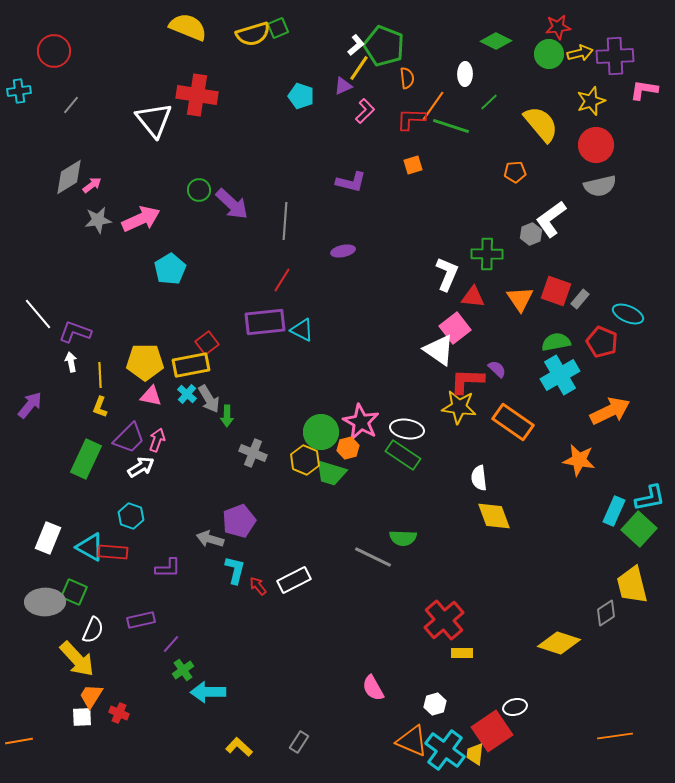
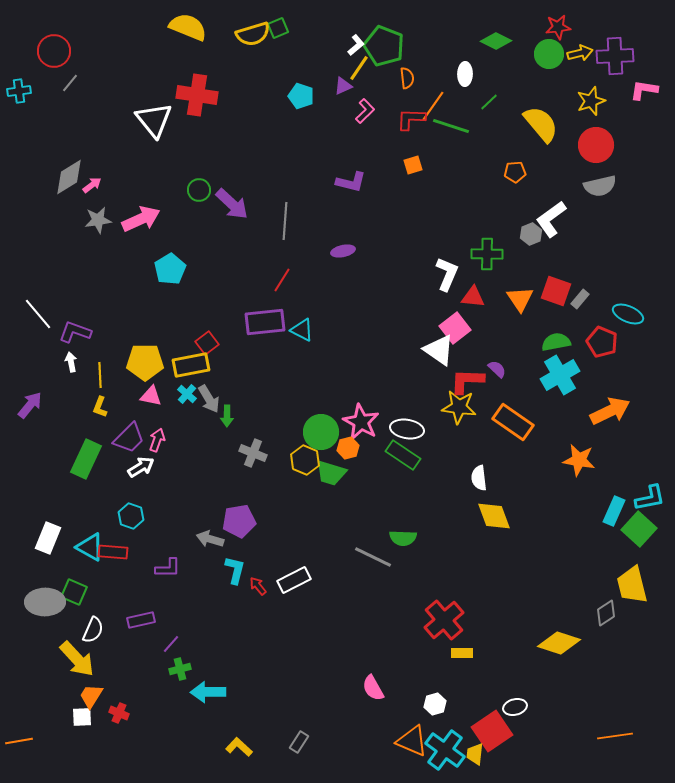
gray line at (71, 105): moved 1 px left, 22 px up
purple pentagon at (239, 521): rotated 12 degrees clockwise
green cross at (183, 670): moved 3 px left, 1 px up; rotated 20 degrees clockwise
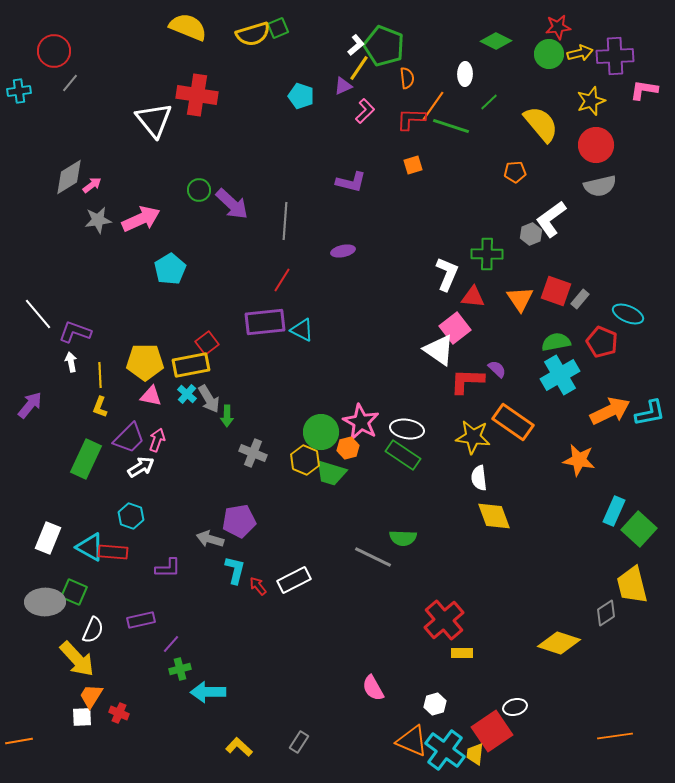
yellow star at (459, 407): moved 14 px right, 30 px down
cyan L-shape at (650, 498): moved 85 px up
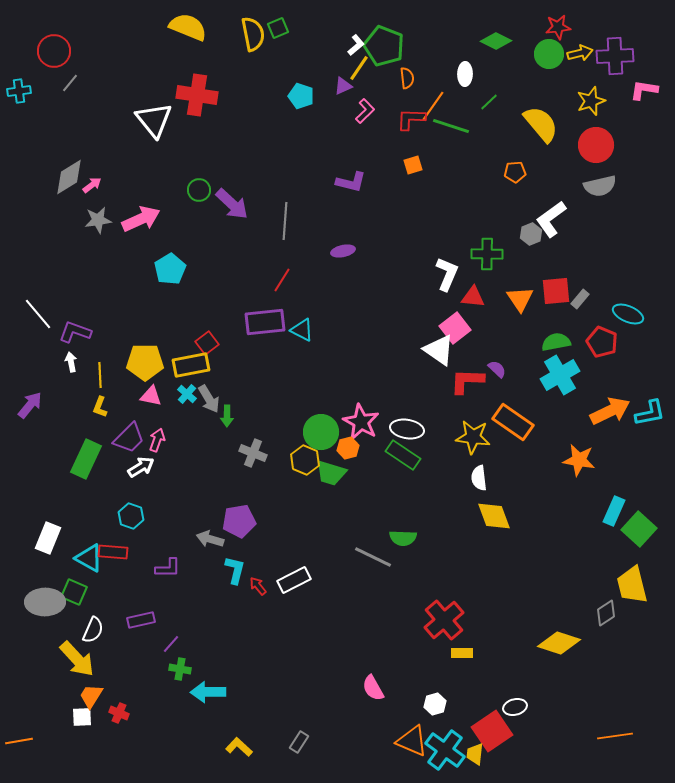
yellow semicircle at (253, 34): rotated 84 degrees counterclockwise
red square at (556, 291): rotated 24 degrees counterclockwise
cyan triangle at (90, 547): moved 1 px left, 11 px down
green cross at (180, 669): rotated 25 degrees clockwise
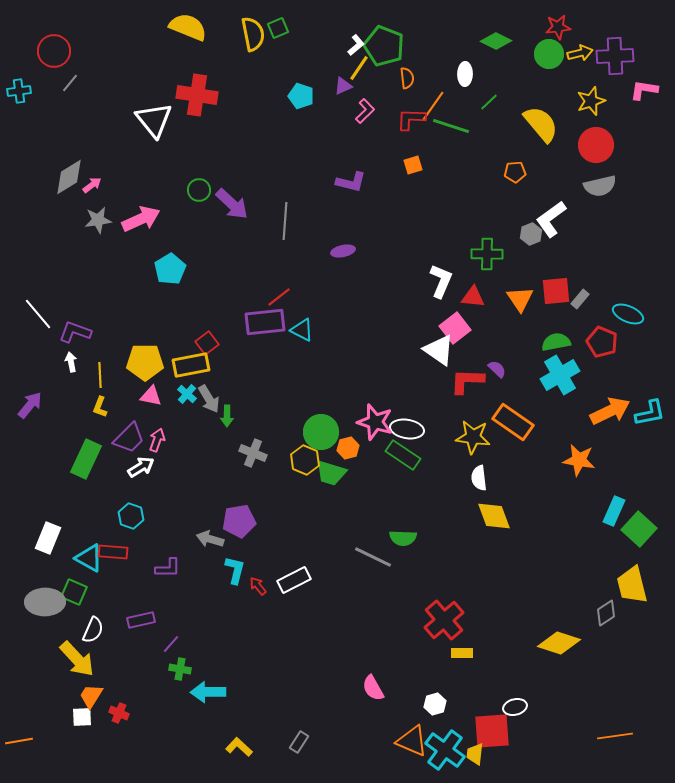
white L-shape at (447, 274): moved 6 px left, 7 px down
red line at (282, 280): moved 3 px left, 17 px down; rotated 20 degrees clockwise
pink star at (361, 422): moved 14 px right; rotated 12 degrees counterclockwise
red square at (492, 731): rotated 30 degrees clockwise
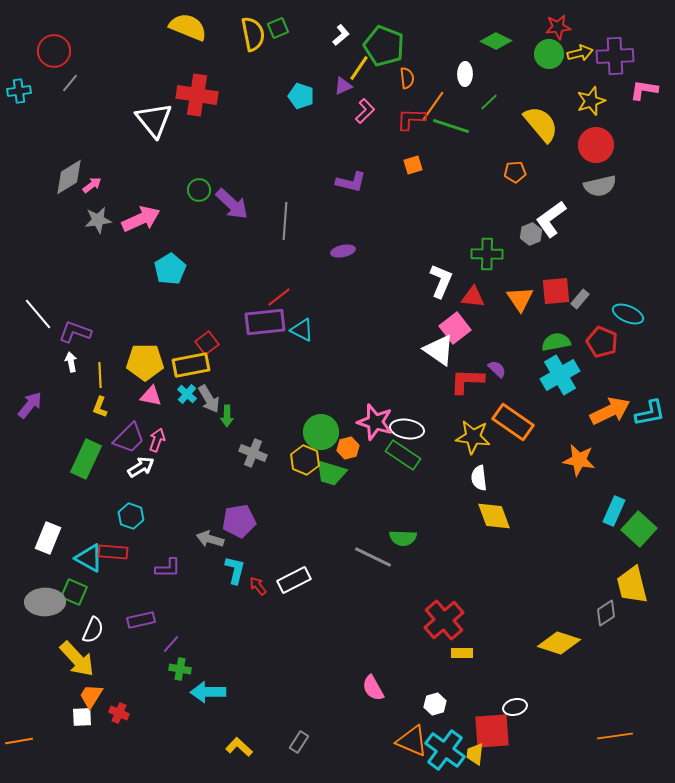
white L-shape at (356, 45): moved 15 px left, 10 px up
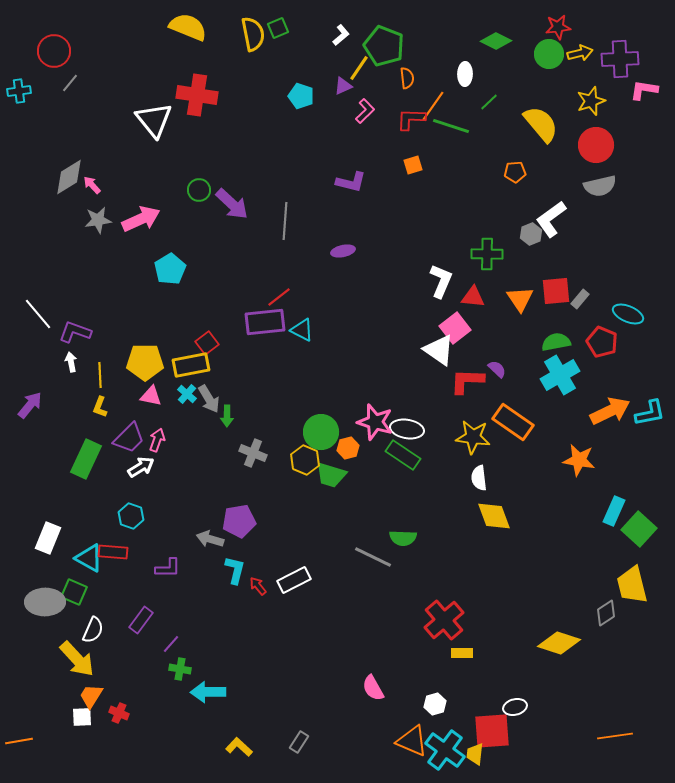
purple cross at (615, 56): moved 5 px right, 3 px down
pink arrow at (92, 185): rotated 96 degrees counterclockwise
green trapezoid at (331, 473): moved 2 px down
purple rectangle at (141, 620): rotated 40 degrees counterclockwise
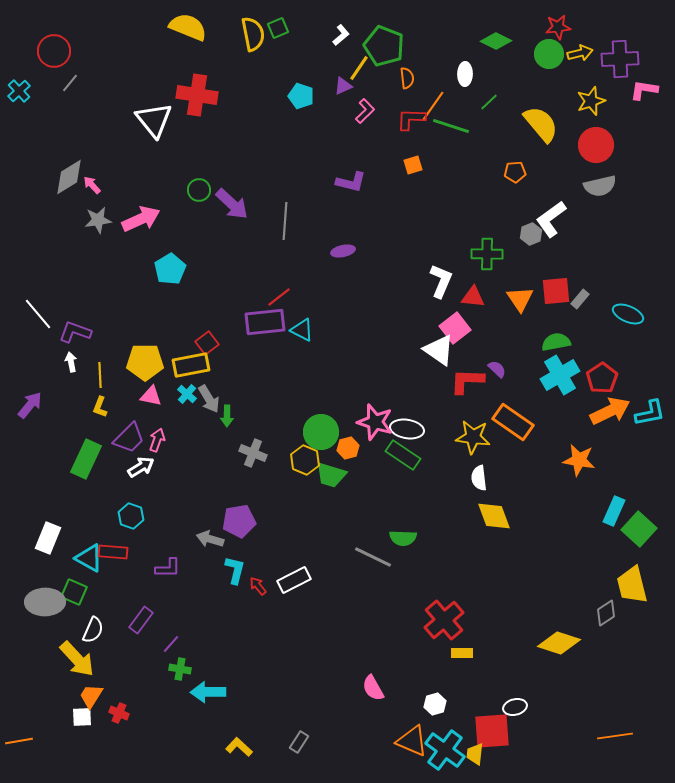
cyan cross at (19, 91): rotated 35 degrees counterclockwise
red pentagon at (602, 342): moved 36 px down; rotated 16 degrees clockwise
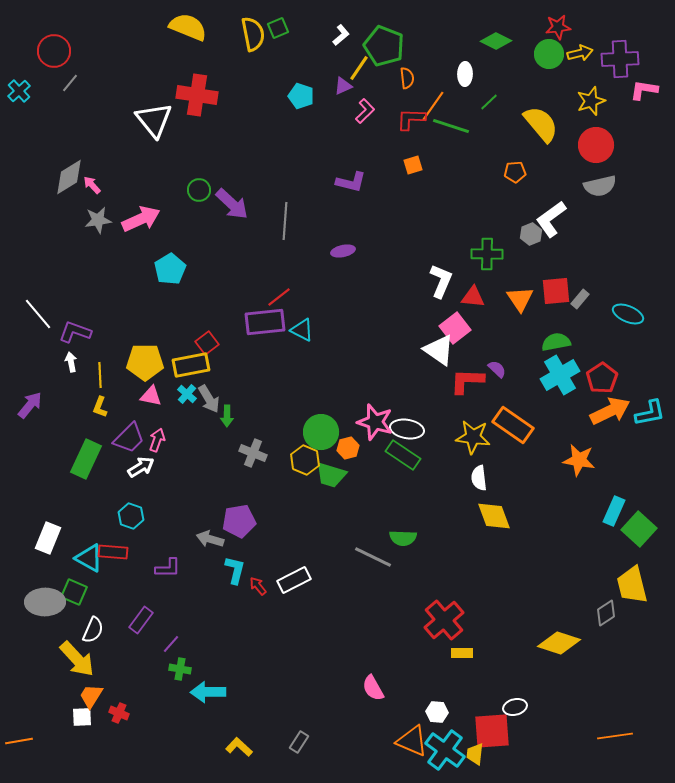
orange rectangle at (513, 422): moved 3 px down
white hexagon at (435, 704): moved 2 px right, 8 px down; rotated 20 degrees clockwise
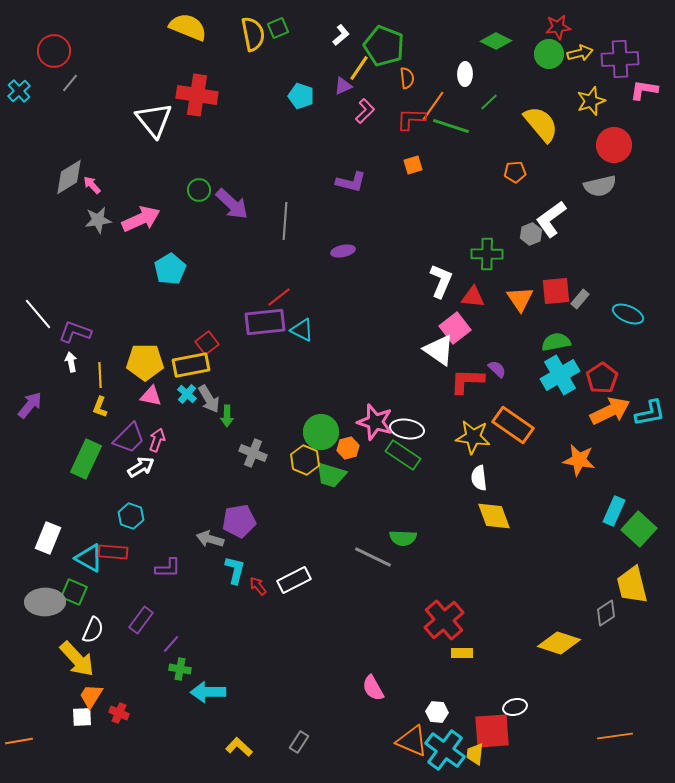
red circle at (596, 145): moved 18 px right
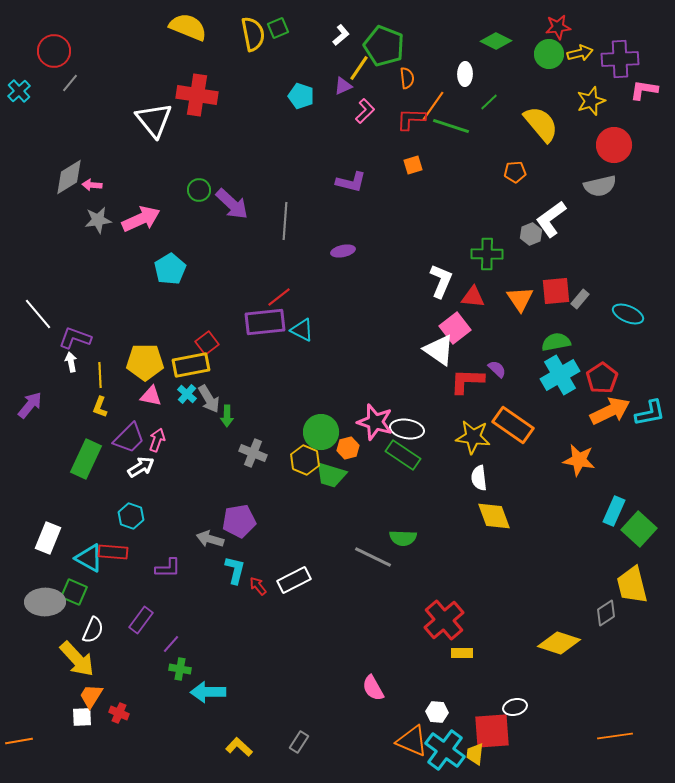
pink arrow at (92, 185): rotated 42 degrees counterclockwise
purple L-shape at (75, 332): moved 6 px down
